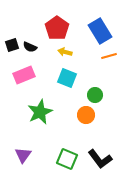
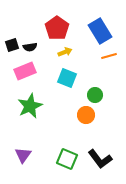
black semicircle: rotated 32 degrees counterclockwise
yellow arrow: rotated 144 degrees clockwise
pink rectangle: moved 1 px right, 4 px up
green star: moved 10 px left, 6 px up
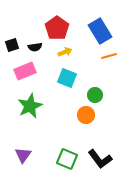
black semicircle: moved 5 px right
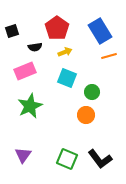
black square: moved 14 px up
green circle: moved 3 px left, 3 px up
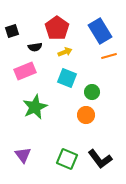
green star: moved 5 px right, 1 px down
purple triangle: rotated 12 degrees counterclockwise
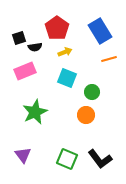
black square: moved 7 px right, 7 px down
orange line: moved 3 px down
green star: moved 5 px down
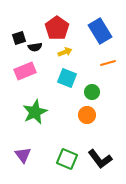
orange line: moved 1 px left, 4 px down
orange circle: moved 1 px right
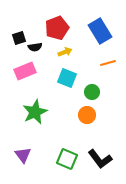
red pentagon: rotated 15 degrees clockwise
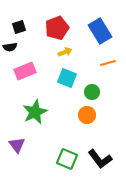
black square: moved 11 px up
black semicircle: moved 25 px left
purple triangle: moved 6 px left, 10 px up
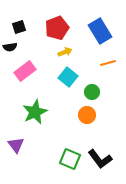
pink rectangle: rotated 15 degrees counterclockwise
cyan square: moved 1 px right, 1 px up; rotated 18 degrees clockwise
purple triangle: moved 1 px left
green square: moved 3 px right
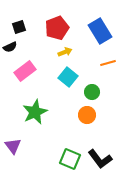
black semicircle: rotated 16 degrees counterclockwise
purple triangle: moved 3 px left, 1 px down
